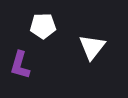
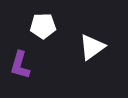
white triangle: rotated 16 degrees clockwise
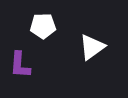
purple L-shape: rotated 12 degrees counterclockwise
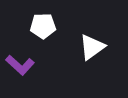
purple L-shape: rotated 52 degrees counterclockwise
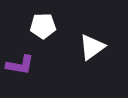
purple L-shape: rotated 32 degrees counterclockwise
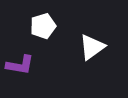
white pentagon: rotated 15 degrees counterclockwise
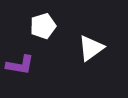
white triangle: moved 1 px left, 1 px down
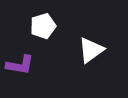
white triangle: moved 2 px down
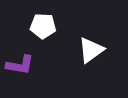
white pentagon: rotated 20 degrees clockwise
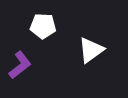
purple L-shape: rotated 48 degrees counterclockwise
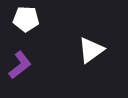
white pentagon: moved 17 px left, 7 px up
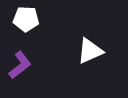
white triangle: moved 1 px left, 1 px down; rotated 12 degrees clockwise
